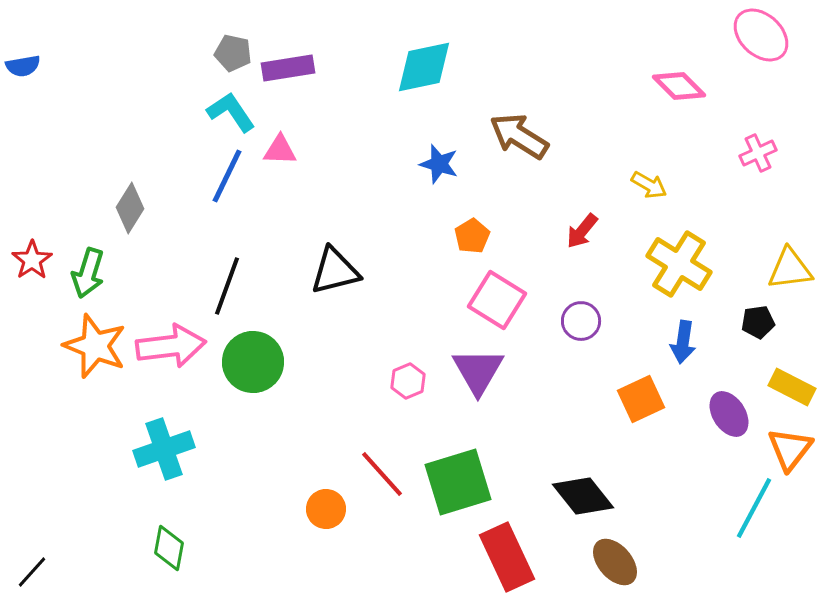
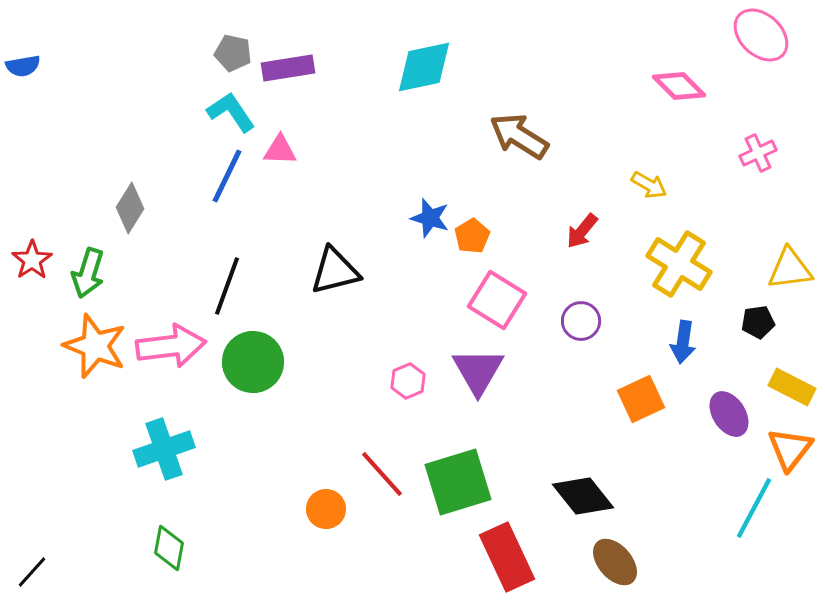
blue star at (439, 164): moved 9 px left, 54 px down
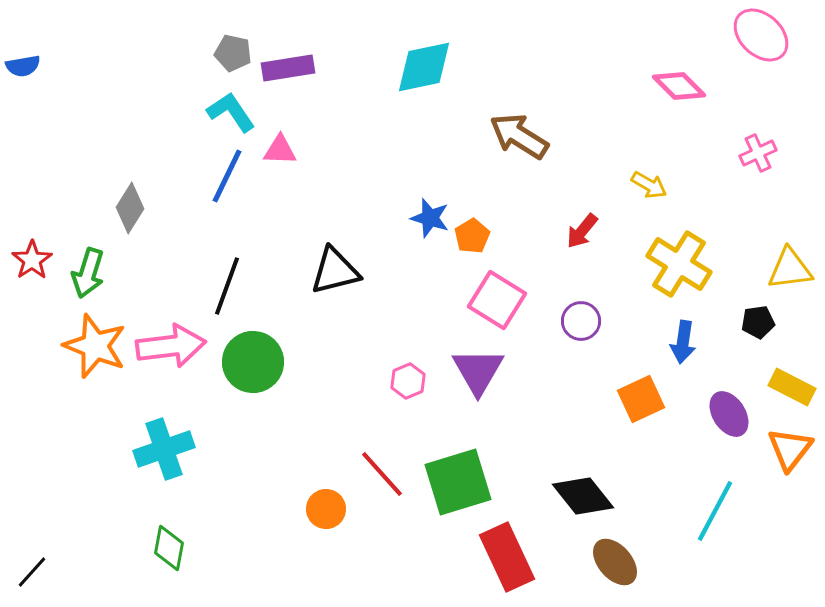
cyan line at (754, 508): moved 39 px left, 3 px down
